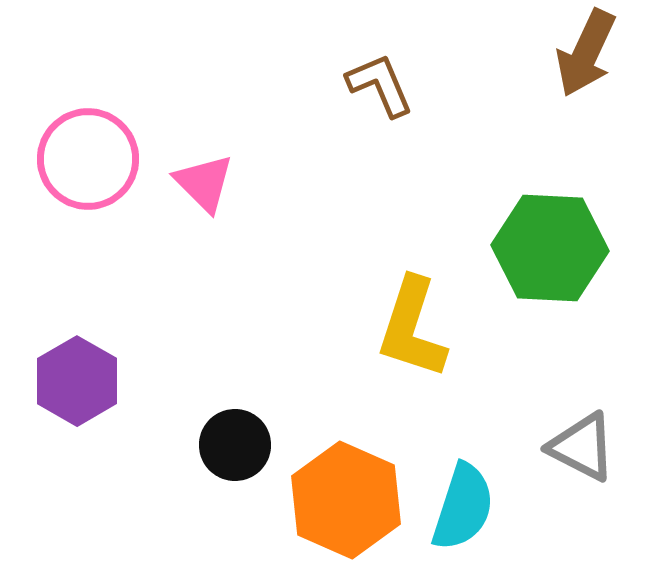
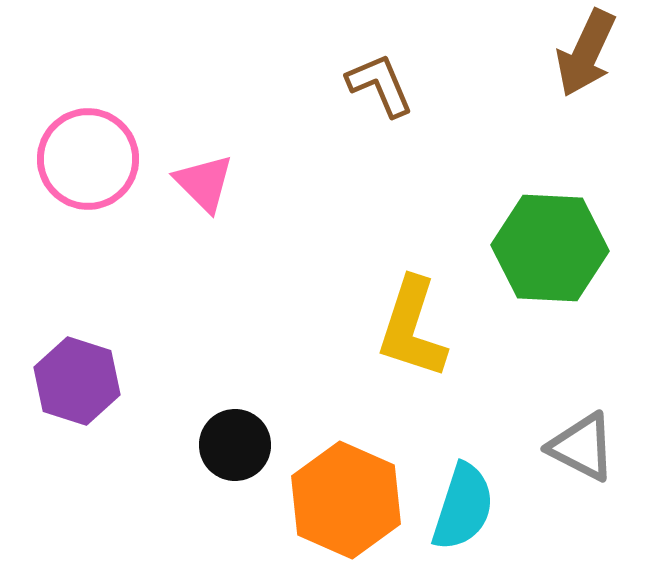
purple hexagon: rotated 12 degrees counterclockwise
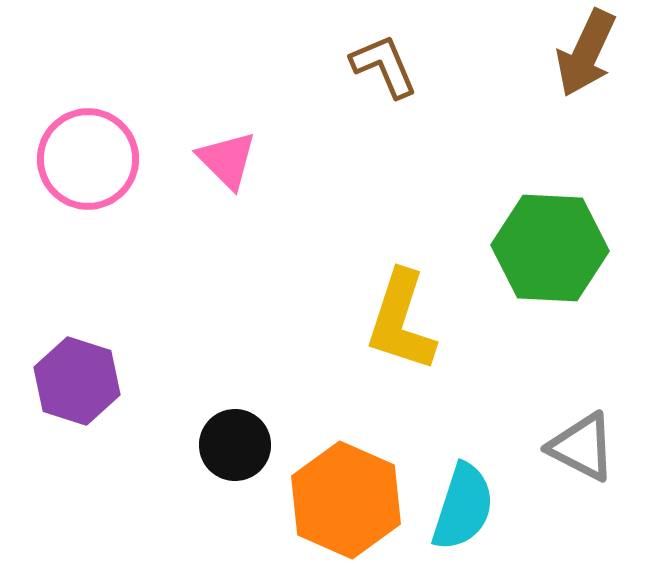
brown L-shape: moved 4 px right, 19 px up
pink triangle: moved 23 px right, 23 px up
yellow L-shape: moved 11 px left, 7 px up
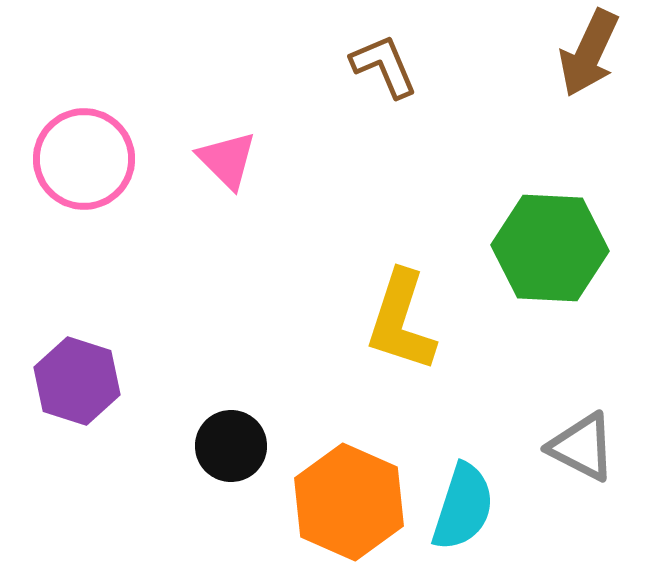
brown arrow: moved 3 px right
pink circle: moved 4 px left
black circle: moved 4 px left, 1 px down
orange hexagon: moved 3 px right, 2 px down
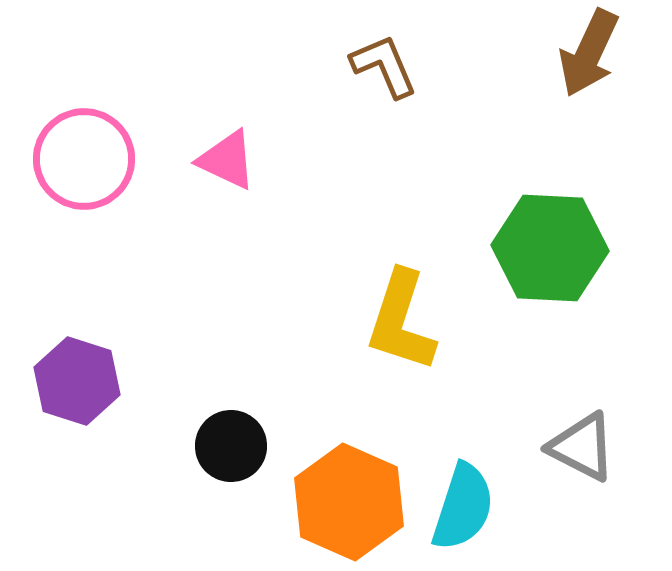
pink triangle: rotated 20 degrees counterclockwise
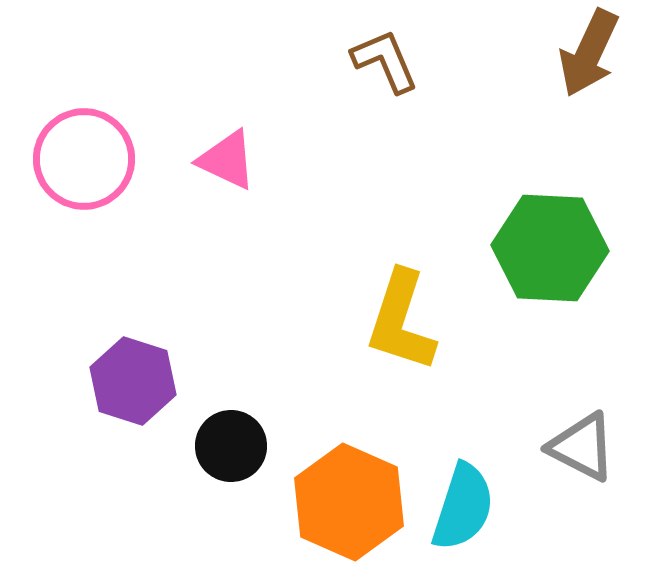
brown L-shape: moved 1 px right, 5 px up
purple hexagon: moved 56 px right
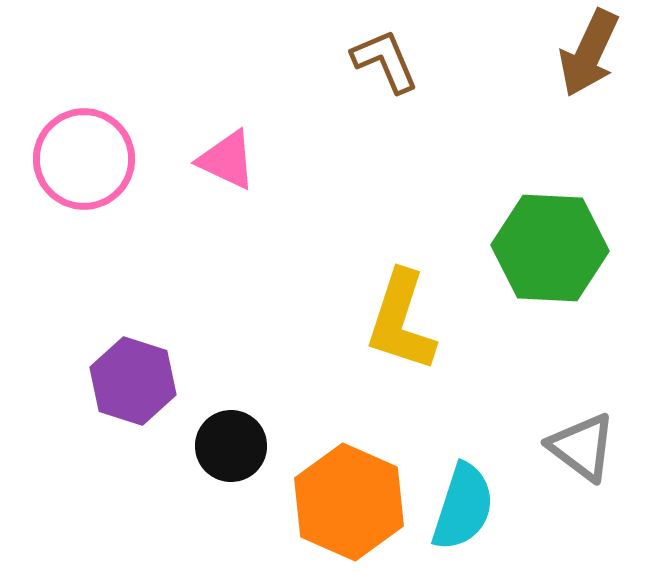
gray triangle: rotated 10 degrees clockwise
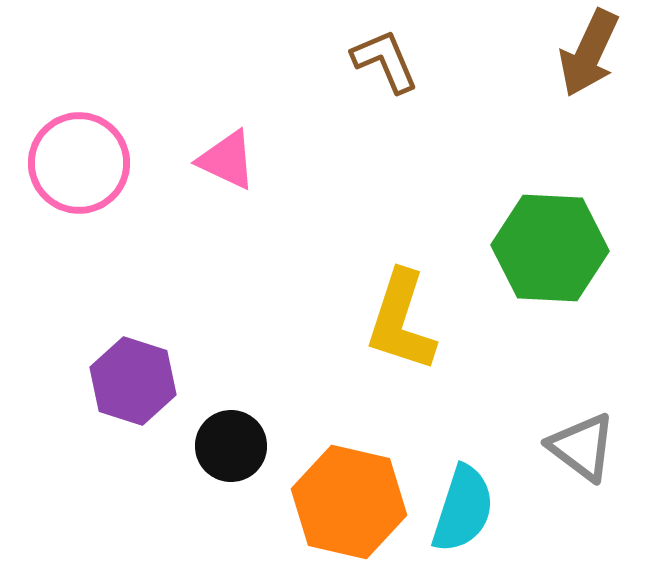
pink circle: moved 5 px left, 4 px down
orange hexagon: rotated 11 degrees counterclockwise
cyan semicircle: moved 2 px down
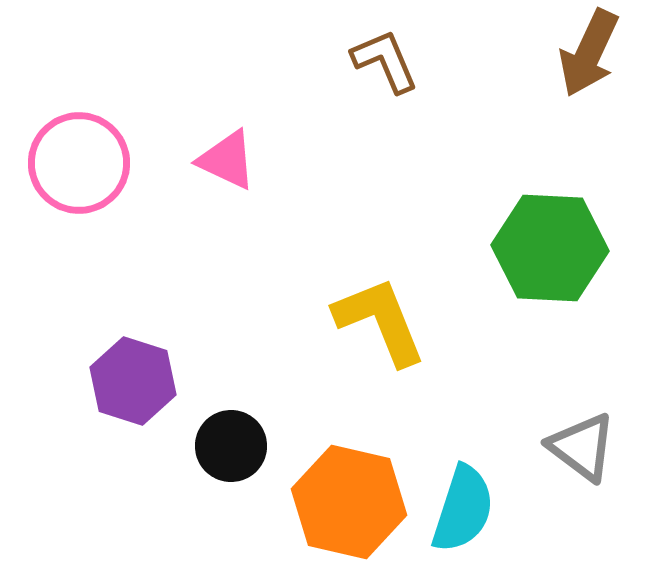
yellow L-shape: moved 21 px left; rotated 140 degrees clockwise
